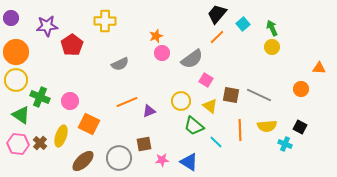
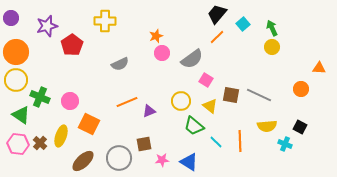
purple star at (47, 26): rotated 10 degrees counterclockwise
orange line at (240, 130): moved 11 px down
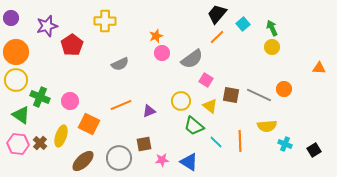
orange circle at (301, 89): moved 17 px left
orange line at (127, 102): moved 6 px left, 3 px down
black square at (300, 127): moved 14 px right, 23 px down; rotated 32 degrees clockwise
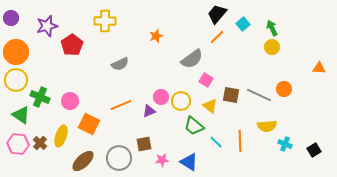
pink circle at (162, 53): moved 1 px left, 44 px down
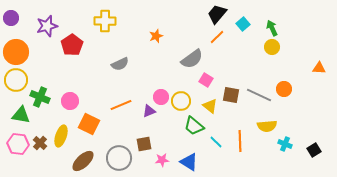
green triangle at (21, 115): rotated 24 degrees counterclockwise
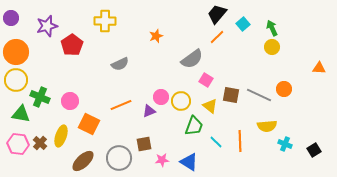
green triangle at (21, 115): moved 1 px up
green trapezoid at (194, 126): rotated 110 degrees counterclockwise
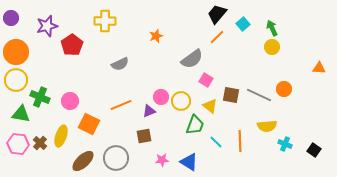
green trapezoid at (194, 126): moved 1 px right, 1 px up
brown square at (144, 144): moved 8 px up
black square at (314, 150): rotated 24 degrees counterclockwise
gray circle at (119, 158): moved 3 px left
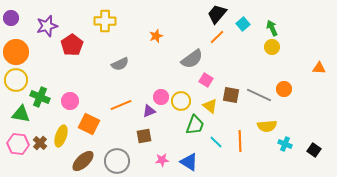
gray circle at (116, 158): moved 1 px right, 3 px down
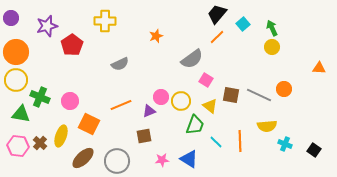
pink hexagon at (18, 144): moved 2 px down
brown ellipse at (83, 161): moved 3 px up
blue triangle at (189, 162): moved 3 px up
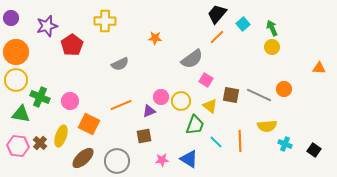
orange star at (156, 36): moved 1 px left, 2 px down; rotated 24 degrees clockwise
